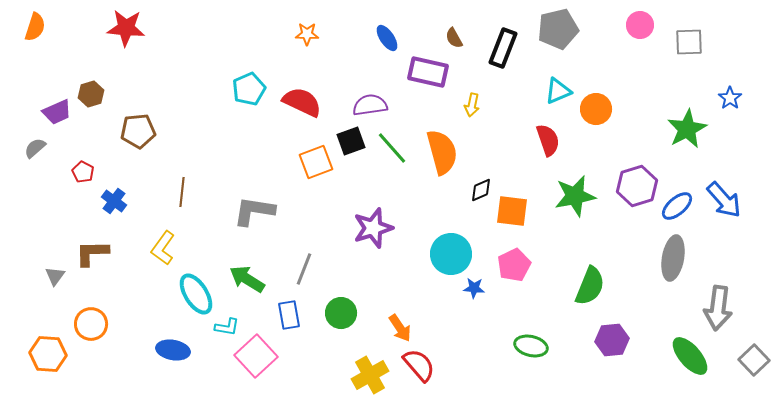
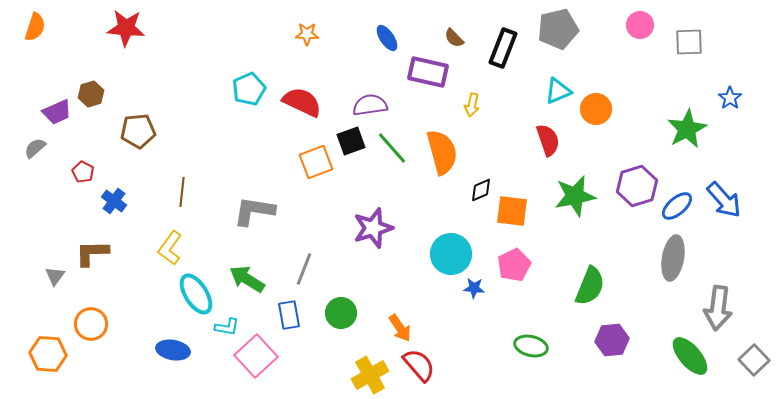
brown semicircle at (454, 38): rotated 15 degrees counterclockwise
yellow L-shape at (163, 248): moved 7 px right
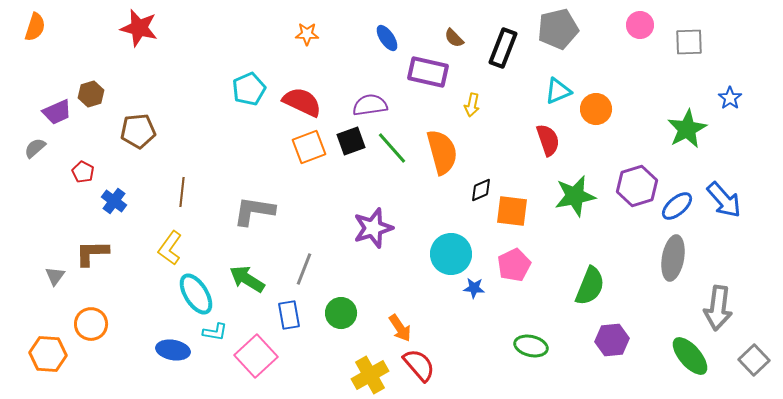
red star at (126, 28): moved 13 px right; rotated 9 degrees clockwise
orange square at (316, 162): moved 7 px left, 15 px up
cyan L-shape at (227, 327): moved 12 px left, 5 px down
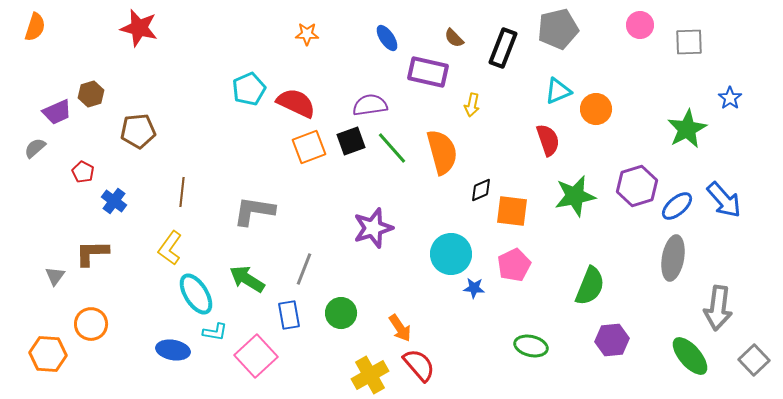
red semicircle at (302, 102): moved 6 px left, 1 px down
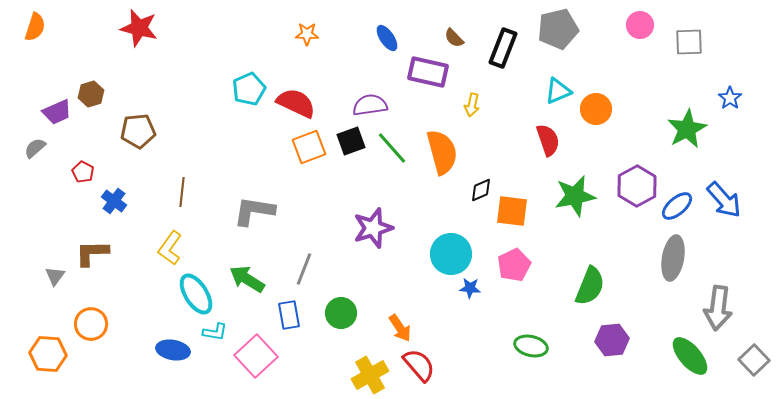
purple hexagon at (637, 186): rotated 12 degrees counterclockwise
blue star at (474, 288): moved 4 px left
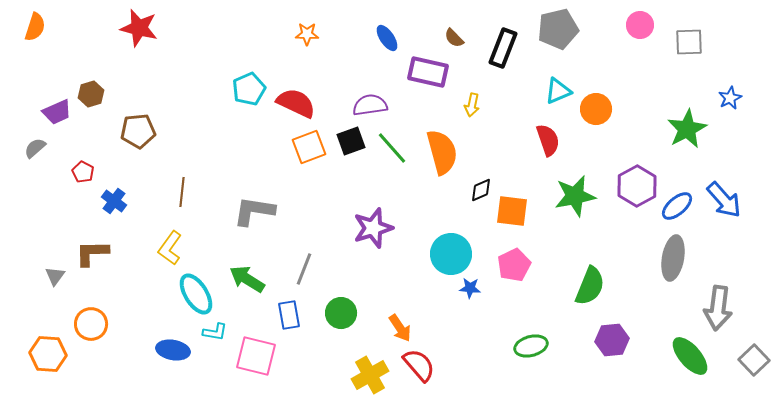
blue star at (730, 98): rotated 10 degrees clockwise
green ellipse at (531, 346): rotated 28 degrees counterclockwise
pink square at (256, 356): rotated 33 degrees counterclockwise
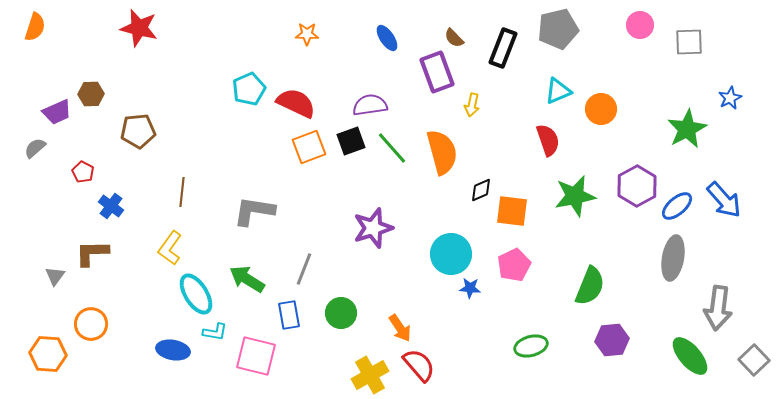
purple rectangle at (428, 72): moved 9 px right; rotated 57 degrees clockwise
brown hexagon at (91, 94): rotated 15 degrees clockwise
orange circle at (596, 109): moved 5 px right
blue cross at (114, 201): moved 3 px left, 5 px down
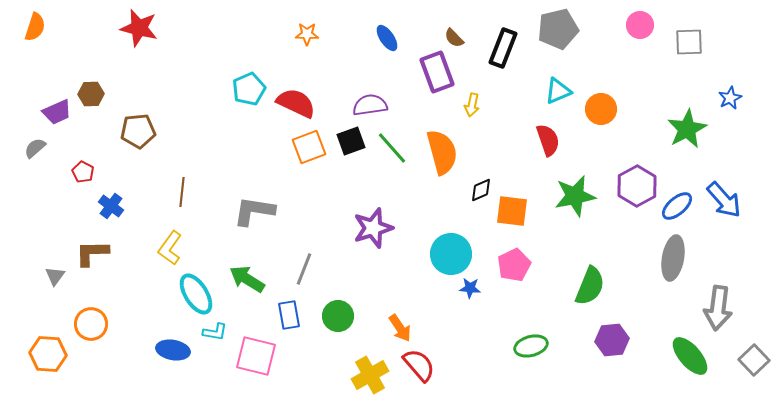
green circle at (341, 313): moved 3 px left, 3 px down
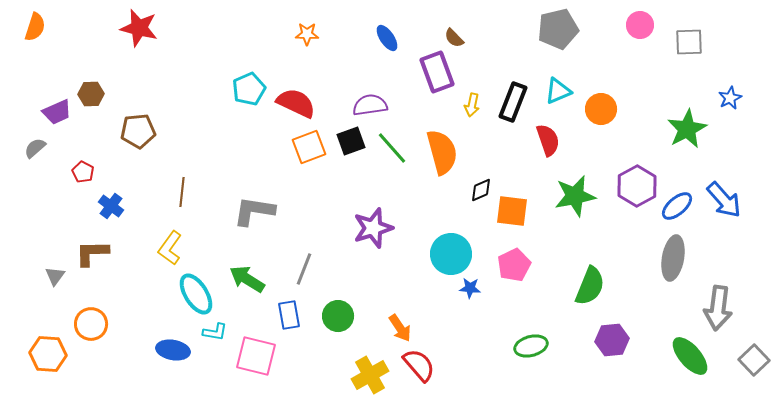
black rectangle at (503, 48): moved 10 px right, 54 px down
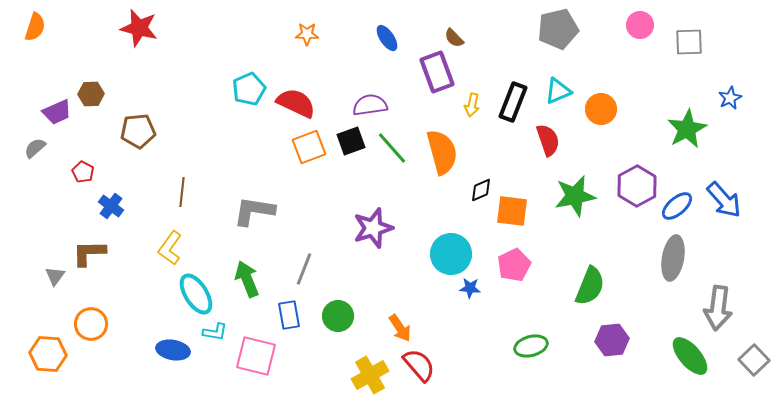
brown L-shape at (92, 253): moved 3 px left
green arrow at (247, 279): rotated 36 degrees clockwise
